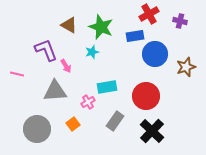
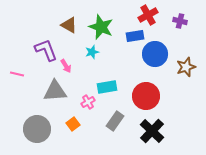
red cross: moved 1 px left, 1 px down
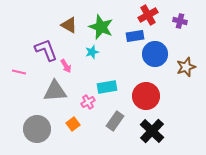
pink line: moved 2 px right, 2 px up
